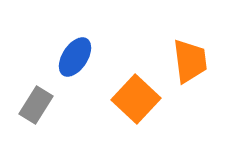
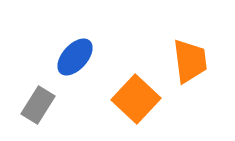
blue ellipse: rotated 9 degrees clockwise
gray rectangle: moved 2 px right
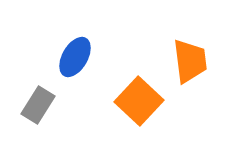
blue ellipse: rotated 12 degrees counterclockwise
orange square: moved 3 px right, 2 px down
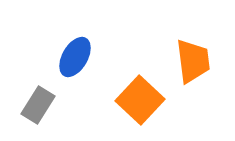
orange trapezoid: moved 3 px right
orange square: moved 1 px right, 1 px up
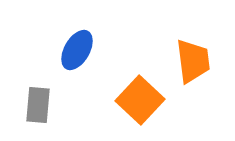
blue ellipse: moved 2 px right, 7 px up
gray rectangle: rotated 27 degrees counterclockwise
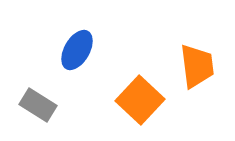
orange trapezoid: moved 4 px right, 5 px down
gray rectangle: rotated 63 degrees counterclockwise
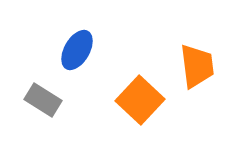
gray rectangle: moved 5 px right, 5 px up
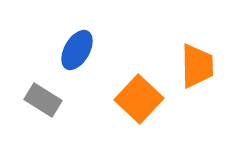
orange trapezoid: rotated 6 degrees clockwise
orange square: moved 1 px left, 1 px up
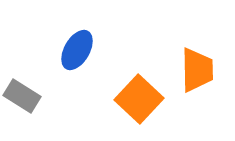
orange trapezoid: moved 4 px down
gray rectangle: moved 21 px left, 4 px up
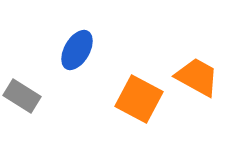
orange trapezoid: moved 7 px down; rotated 60 degrees counterclockwise
orange square: rotated 15 degrees counterclockwise
